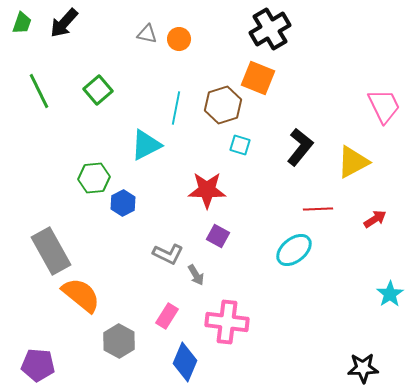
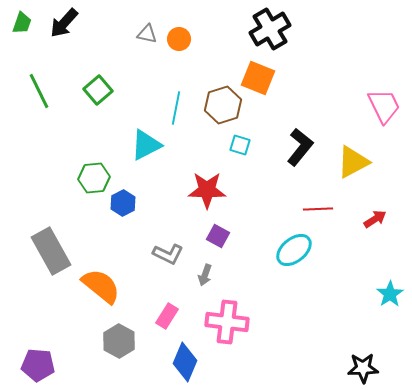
gray arrow: moved 9 px right; rotated 50 degrees clockwise
orange semicircle: moved 20 px right, 9 px up
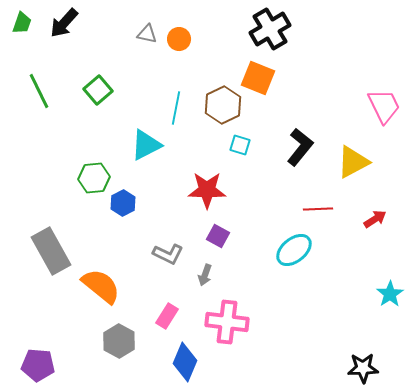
brown hexagon: rotated 9 degrees counterclockwise
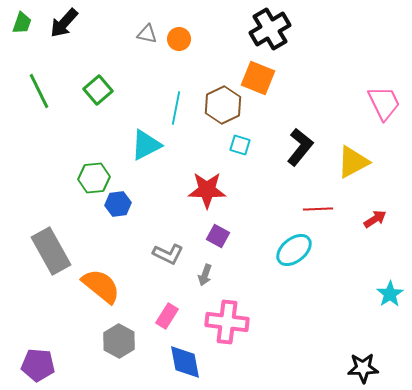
pink trapezoid: moved 3 px up
blue hexagon: moved 5 px left, 1 px down; rotated 20 degrees clockwise
blue diamond: rotated 33 degrees counterclockwise
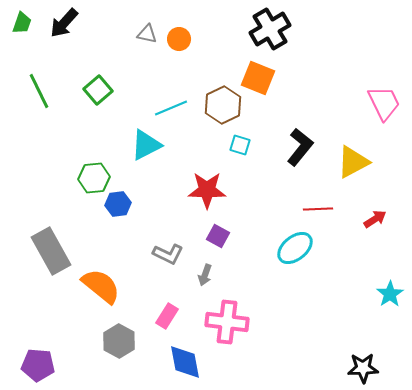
cyan line: moved 5 px left; rotated 56 degrees clockwise
cyan ellipse: moved 1 px right, 2 px up
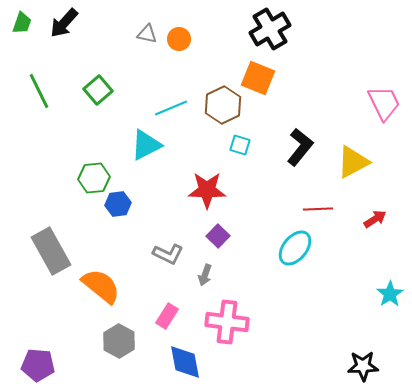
purple square: rotated 15 degrees clockwise
cyan ellipse: rotated 12 degrees counterclockwise
black star: moved 2 px up
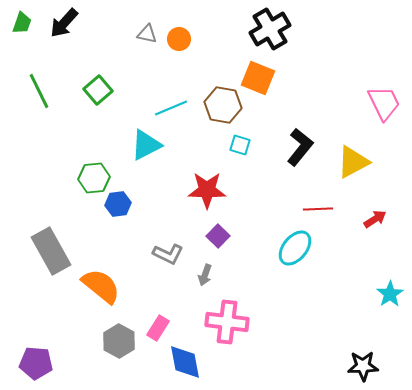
brown hexagon: rotated 24 degrees counterclockwise
pink rectangle: moved 9 px left, 12 px down
purple pentagon: moved 2 px left, 2 px up
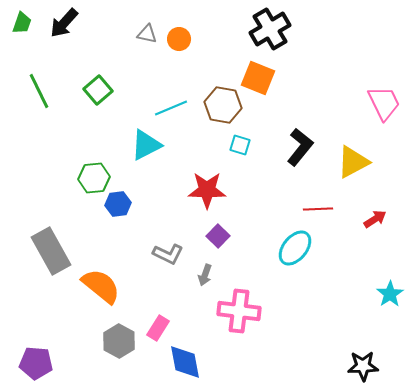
pink cross: moved 12 px right, 11 px up
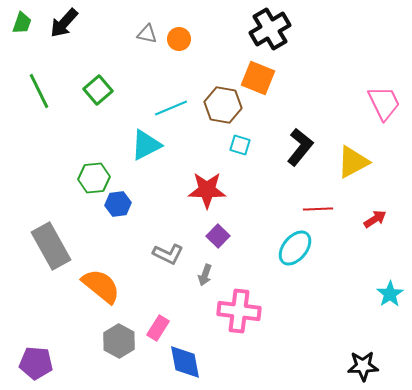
gray rectangle: moved 5 px up
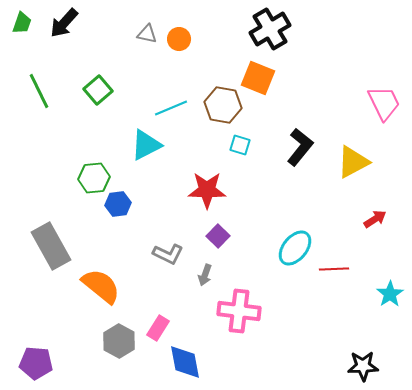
red line: moved 16 px right, 60 px down
